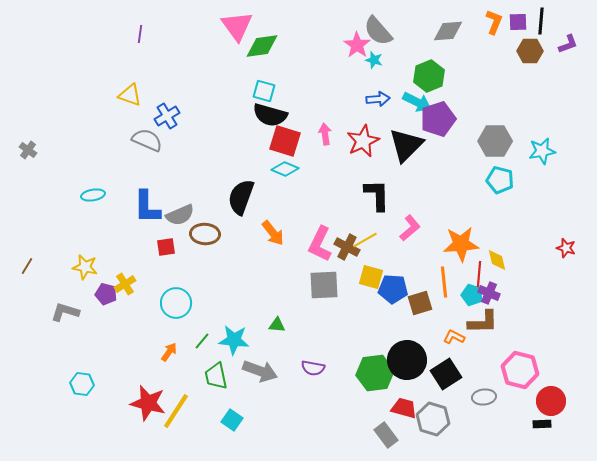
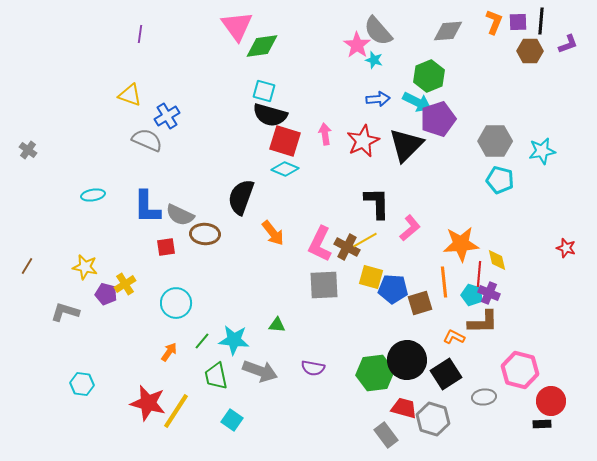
black L-shape at (377, 195): moved 8 px down
gray semicircle at (180, 215): rotated 48 degrees clockwise
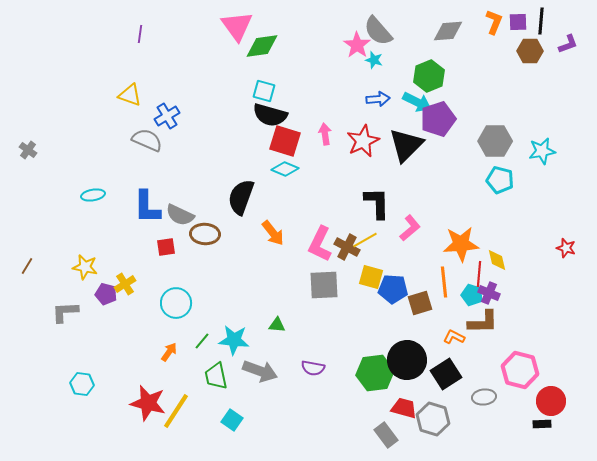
gray L-shape at (65, 312): rotated 20 degrees counterclockwise
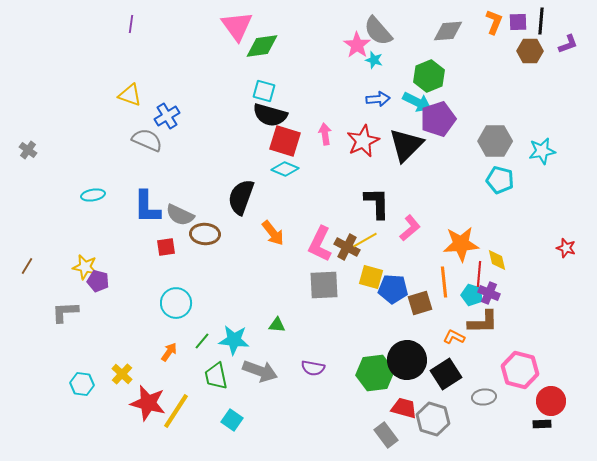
purple line at (140, 34): moved 9 px left, 10 px up
yellow cross at (125, 284): moved 3 px left, 90 px down; rotated 15 degrees counterclockwise
purple pentagon at (106, 294): moved 8 px left, 13 px up
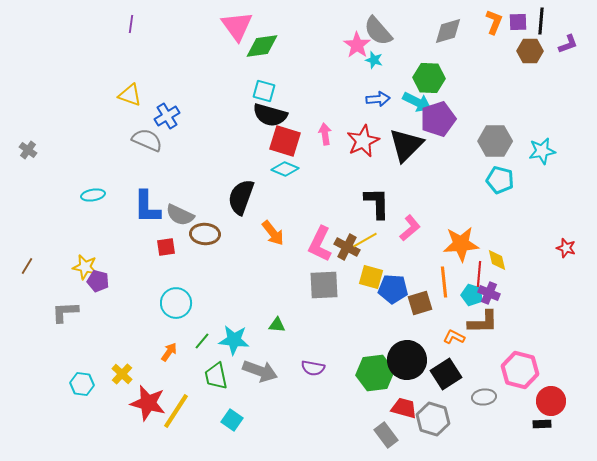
gray diamond at (448, 31): rotated 12 degrees counterclockwise
green hexagon at (429, 76): moved 2 px down; rotated 24 degrees clockwise
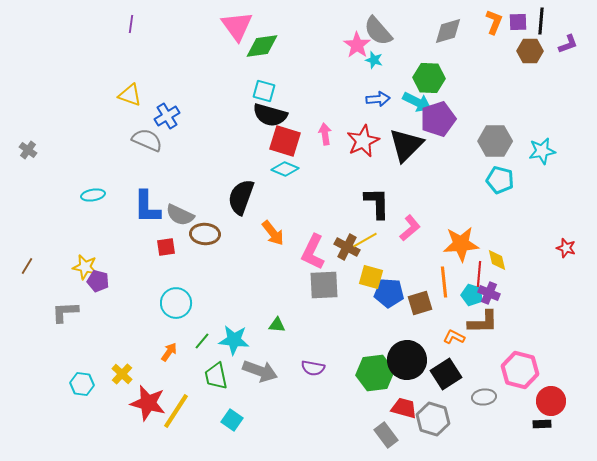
pink L-shape at (320, 244): moved 7 px left, 8 px down
blue pentagon at (393, 289): moved 4 px left, 4 px down
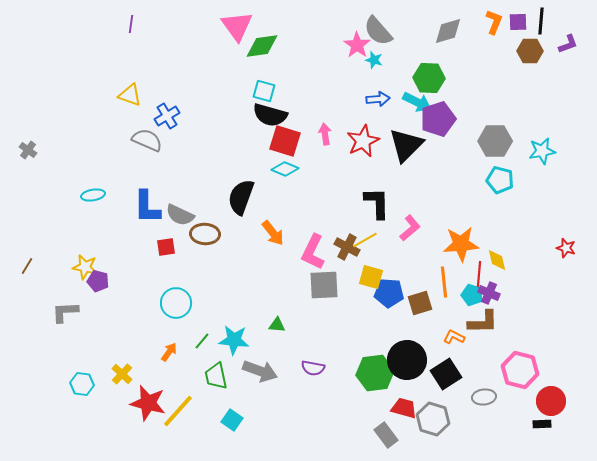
yellow line at (176, 411): moved 2 px right; rotated 9 degrees clockwise
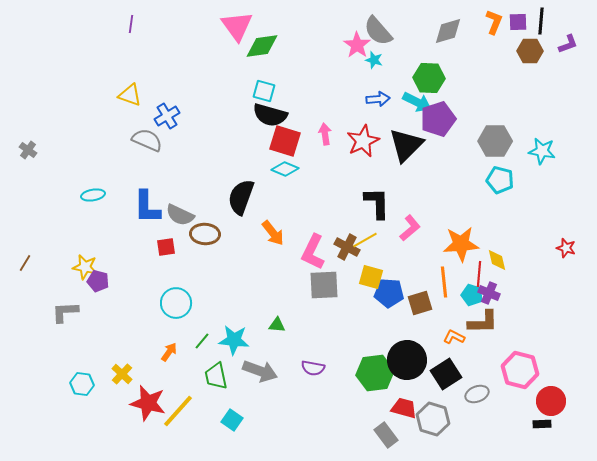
cyan star at (542, 151): rotated 20 degrees clockwise
brown line at (27, 266): moved 2 px left, 3 px up
gray ellipse at (484, 397): moved 7 px left, 3 px up; rotated 15 degrees counterclockwise
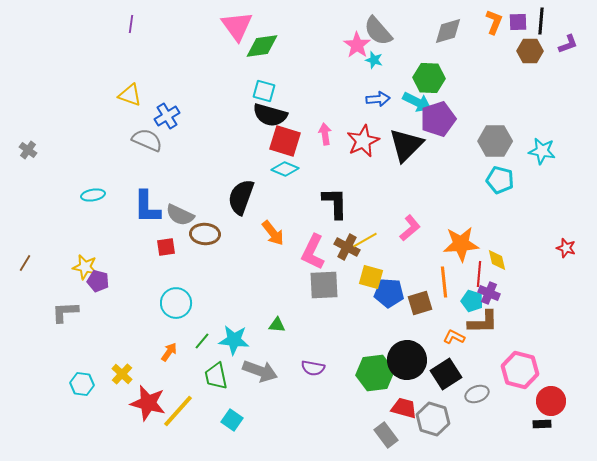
black L-shape at (377, 203): moved 42 px left
cyan pentagon at (472, 295): moved 6 px down
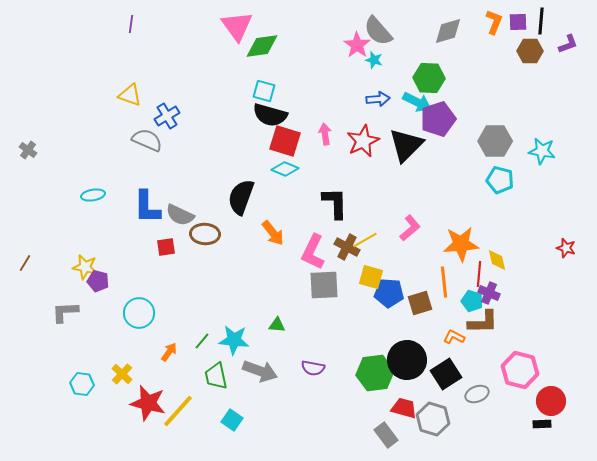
cyan circle at (176, 303): moved 37 px left, 10 px down
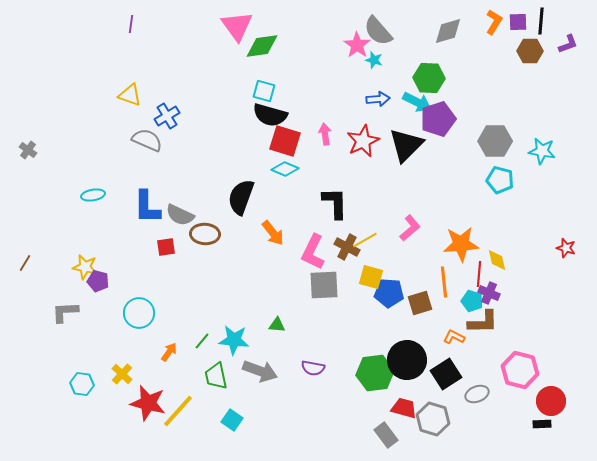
orange L-shape at (494, 22): rotated 10 degrees clockwise
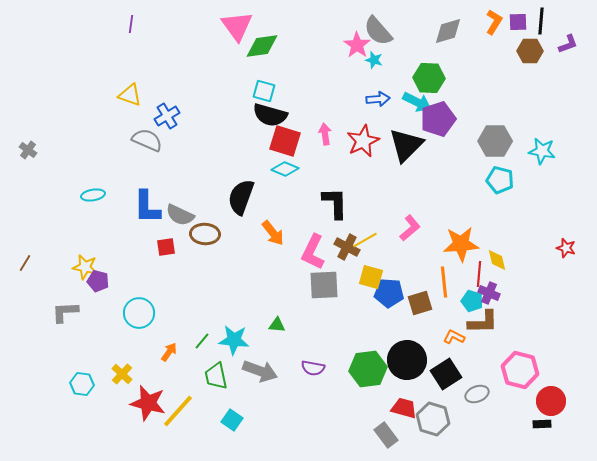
green hexagon at (375, 373): moved 7 px left, 4 px up
